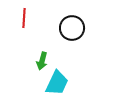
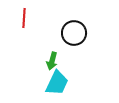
black circle: moved 2 px right, 5 px down
green arrow: moved 10 px right
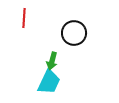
cyan trapezoid: moved 8 px left, 1 px up
